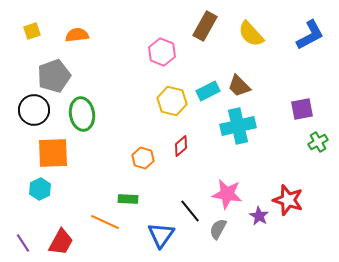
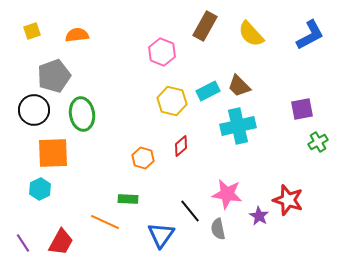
gray semicircle: rotated 40 degrees counterclockwise
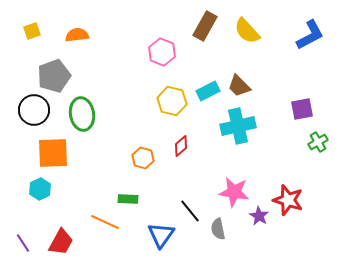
yellow semicircle: moved 4 px left, 3 px up
pink star: moved 7 px right, 2 px up
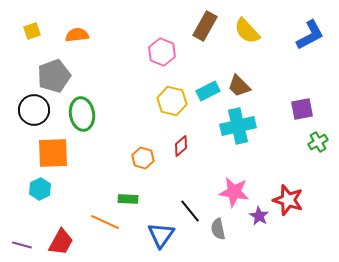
purple line: moved 1 px left, 2 px down; rotated 42 degrees counterclockwise
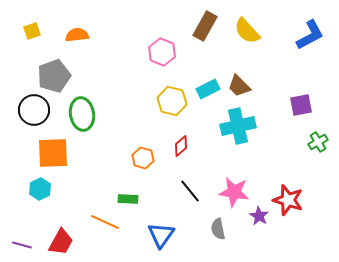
cyan rectangle: moved 2 px up
purple square: moved 1 px left, 4 px up
black line: moved 20 px up
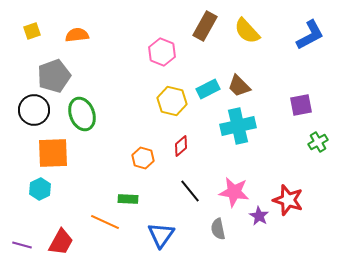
green ellipse: rotated 12 degrees counterclockwise
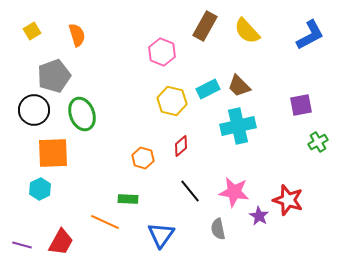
yellow square: rotated 12 degrees counterclockwise
orange semicircle: rotated 80 degrees clockwise
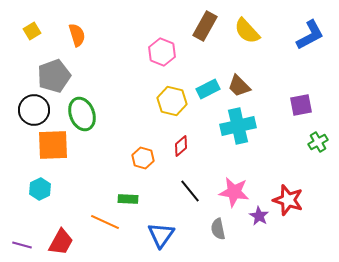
orange square: moved 8 px up
